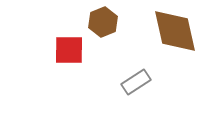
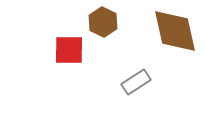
brown hexagon: rotated 12 degrees counterclockwise
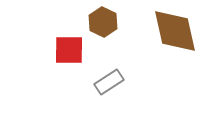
gray rectangle: moved 27 px left
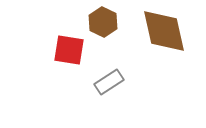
brown diamond: moved 11 px left
red square: rotated 8 degrees clockwise
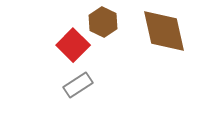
red square: moved 4 px right, 5 px up; rotated 36 degrees clockwise
gray rectangle: moved 31 px left, 3 px down
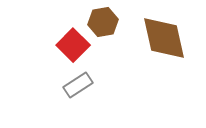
brown hexagon: rotated 24 degrees clockwise
brown diamond: moved 7 px down
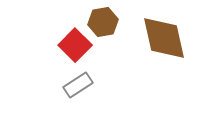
red square: moved 2 px right
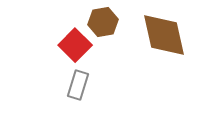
brown diamond: moved 3 px up
gray rectangle: rotated 40 degrees counterclockwise
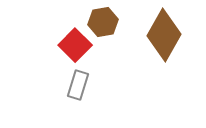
brown diamond: rotated 42 degrees clockwise
